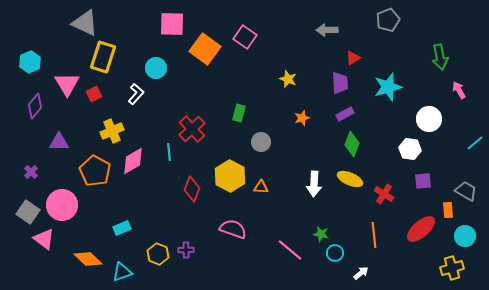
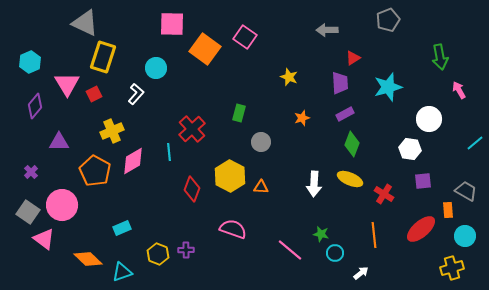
yellow star at (288, 79): moved 1 px right, 2 px up
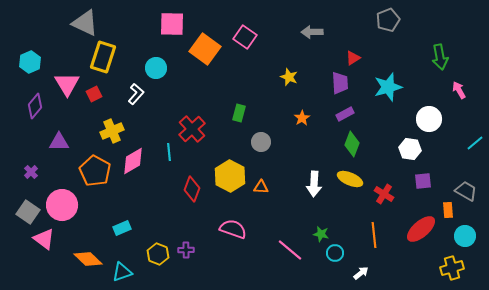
gray arrow at (327, 30): moved 15 px left, 2 px down
orange star at (302, 118): rotated 14 degrees counterclockwise
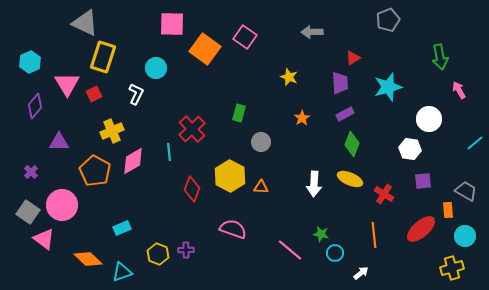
white L-shape at (136, 94): rotated 15 degrees counterclockwise
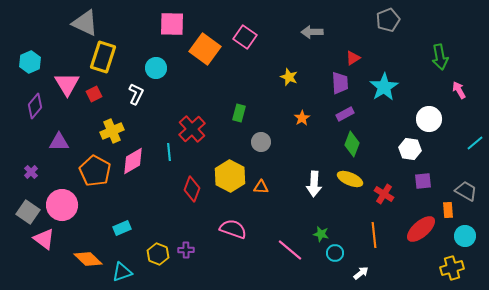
cyan star at (388, 87): moved 4 px left; rotated 16 degrees counterclockwise
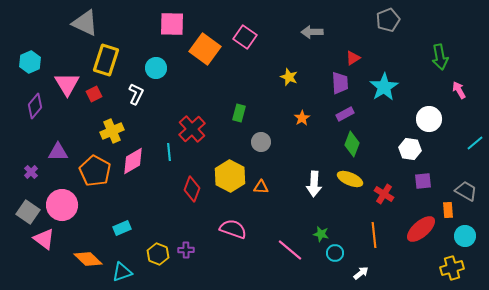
yellow rectangle at (103, 57): moved 3 px right, 3 px down
purple triangle at (59, 142): moved 1 px left, 10 px down
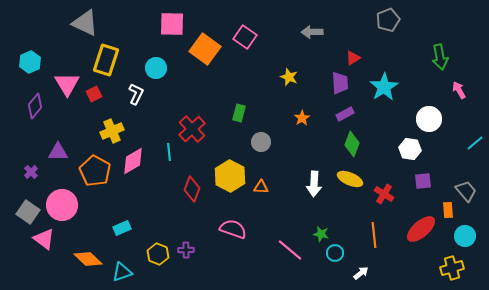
gray trapezoid at (466, 191): rotated 20 degrees clockwise
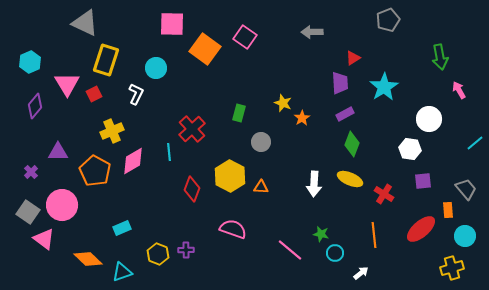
yellow star at (289, 77): moved 6 px left, 26 px down
gray trapezoid at (466, 191): moved 2 px up
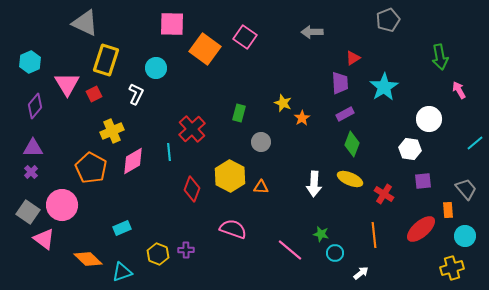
purple triangle at (58, 152): moved 25 px left, 4 px up
orange pentagon at (95, 171): moved 4 px left, 3 px up
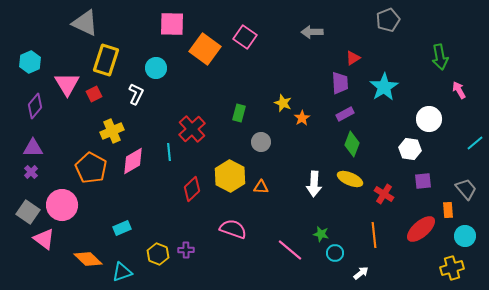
red diamond at (192, 189): rotated 25 degrees clockwise
